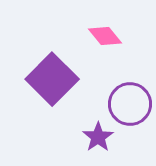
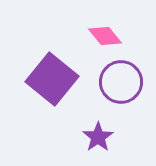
purple square: rotated 6 degrees counterclockwise
purple circle: moved 9 px left, 22 px up
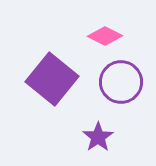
pink diamond: rotated 24 degrees counterclockwise
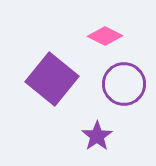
purple circle: moved 3 px right, 2 px down
purple star: moved 1 px left, 1 px up
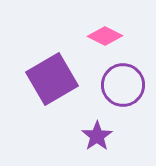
purple square: rotated 21 degrees clockwise
purple circle: moved 1 px left, 1 px down
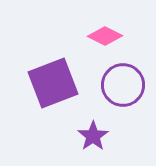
purple square: moved 1 px right, 4 px down; rotated 9 degrees clockwise
purple star: moved 4 px left
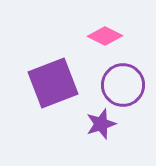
purple star: moved 8 px right, 12 px up; rotated 16 degrees clockwise
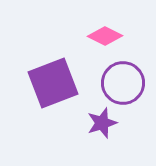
purple circle: moved 2 px up
purple star: moved 1 px right, 1 px up
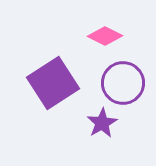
purple square: rotated 12 degrees counterclockwise
purple star: rotated 12 degrees counterclockwise
